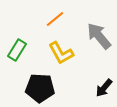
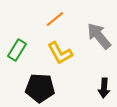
yellow L-shape: moved 1 px left
black arrow: rotated 36 degrees counterclockwise
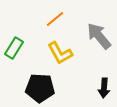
green rectangle: moved 3 px left, 2 px up
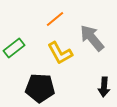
gray arrow: moved 7 px left, 2 px down
green rectangle: rotated 20 degrees clockwise
black arrow: moved 1 px up
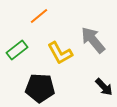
orange line: moved 16 px left, 3 px up
gray arrow: moved 1 px right, 2 px down
green rectangle: moved 3 px right, 2 px down
black arrow: rotated 48 degrees counterclockwise
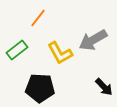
orange line: moved 1 px left, 2 px down; rotated 12 degrees counterclockwise
gray arrow: rotated 80 degrees counterclockwise
